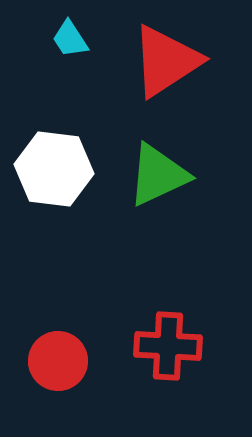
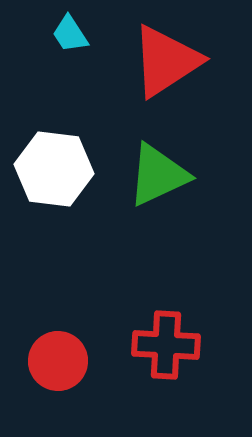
cyan trapezoid: moved 5 px up
red cross: moved 2 px left, 1 px up
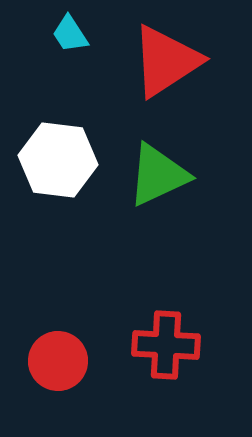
white hexagon: moved 4 px right, 9 px up
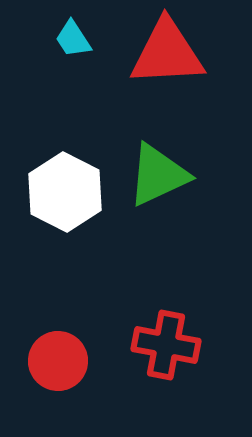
cyan trapezoid: moved 3 px right, 5 px down
red triangle: moved 1 px right, 8 px up; rotated 30 degrees clockwise
white hexagon: moved 7 px right, 32 px down; rotated 20 degrees clockwise
red cross: rotated 8 degrees clockwise
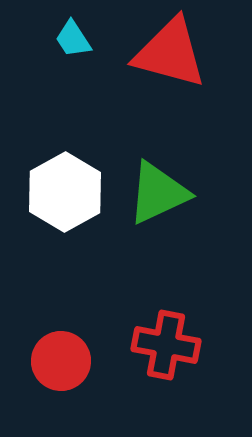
red triangle: moved 3 px right; rotated 18 degrees clockwise
green triangle: moved 18 px down
white hexagon: rotated 4 degrees clockwise
red circle: moved 3 px right
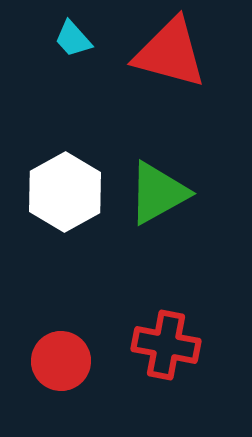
cyan trapezoid: rotated 9 degrees counterclockwise
green triangle: rotated 4 degrees counterclockwise
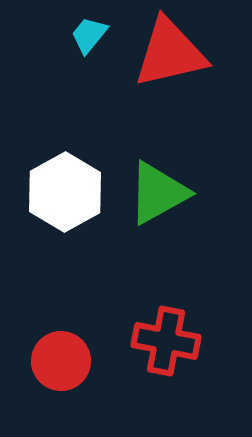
cyan trapezoid: moved 16 px right, 4 px up; rotated 81 degrees clockwise
red triangle: rotated 28 degrees counterclockwise
red cross: moved 4 px up
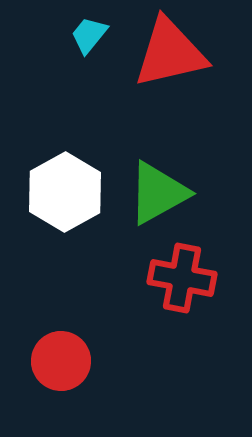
red cross: moved 16 px right, 63 px up
